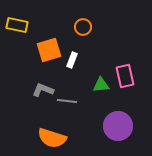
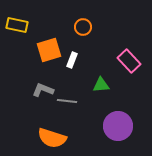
pink rectangle: moved 4 px right, 15 px up; rotated 30 degrees counterclockwise
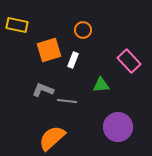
orange circle: moved 3 px down
white rectangle: moved 1 px right
purple circle: moved 1 px down
orange semicircle: rotated 120 degrees clockwise
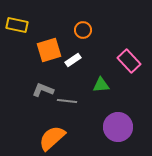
white rectangle: rotated 35 degrees clockwise
